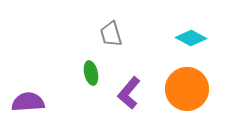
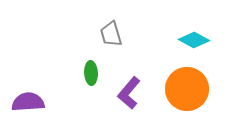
cyan diamond: moved 3 px right, 2 px down
green ellipse: rotated 10 degrees clockwise
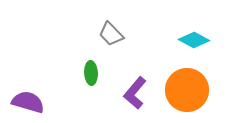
gray trapezoid: rotated 28 degrees counterclockwise
orange circle: moved 1 px down
purple L-shape: moved 6 px right
purple semicircle: rotated 20 degrees clockwise
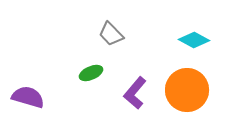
green ellipse: rotated 70 degrees clockwise
purple semicircle: moved 5 px up
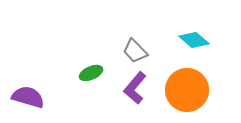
gray trapezoid: moved 24 px right, 17 px down
cyan diamond: rotated 12 degrees clockwise
purple L-shape: moved 5 px up
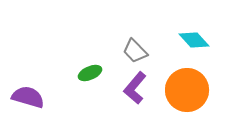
cyan diamond: rotated 8 degrees clockwise
green ellipse: moved 1 px left
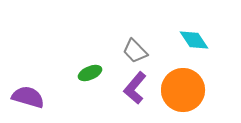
cyan diamond: rotated 8 degrees clockwise
orange circle: moved 4 px left
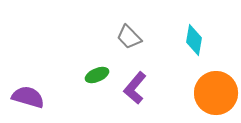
cyan diamond: rotated 44 degrees clockwise
gray trapezoid: moved 6 px left, 14 px up
green ellipse: moved 7 px right, 2 px down
orange circle: moved 33 px right, 3 px down
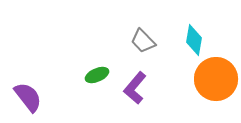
gray trapezoid: moved 14 px right, 4 px down
orange circle: moved 14 px up
purple semicircle: rotated 36 degrees clockwise
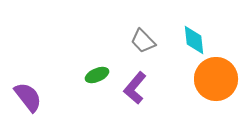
cyan diamond: rotated 16 degrees counterclockwise
